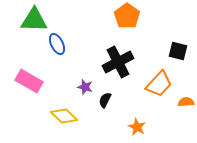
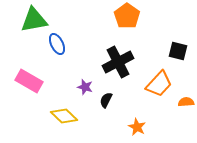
green triangle: rotated 12 degrees counterclockwise
black semicircle: moved 1 px right
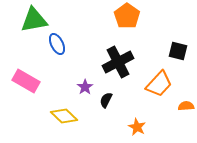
pink rectangle: moved 3 px left
purple star: rotated 21 degrees clockwise
orange semicircle: moved 4 px down
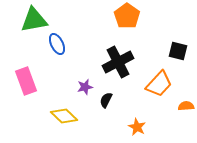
pink rectangle: rotated 40 degrees clockwise
purple star: rotated 21 degrees clockwise
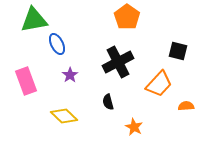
orange pentagon: moved 1 px down
purple star: moved 15 px left, 12 px up; rotated 21 degrees counterclockwise
black semicircle: moved 2 px right, 2 px down; rotated 42 degrees counterclockwise
orange star: moved 3 px left
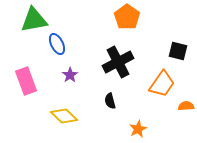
orange trapezoid: moved 3 px right; rotated 8 degrees counterclockwise
black semicircle: moved 2 px right, 1 px up
orange star: moved 4 px right, 2 px down; rotated 18 degrees clockwise
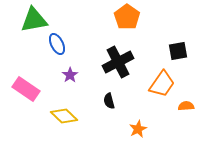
black square: rotated 24 degrees counterclockwise
pink rectangle: moved 8 px down; rotated 36 degrees counterclockwise
black semicircle: moved 1 px left
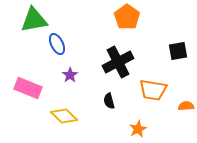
orange trapezoid: moved 9 px left, 6 px down; rotated 64 degrees clockwise
pink rectangle: moved 2 px right, 1 px up; rotated 12 degrees counterclockwise
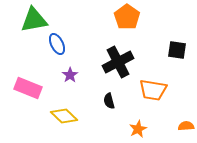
black square: moved 1 px left, 1 px up; rotated 18 degrees clockwise
orange semicircle: moved 20 px down
